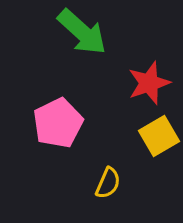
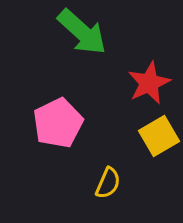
red star: rotated 6 degrees counterclockwise
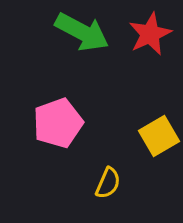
green arrow: rotated 14 degrees counterclockwise
red star: moved 1 px right, 49 px up
pink pentagon: rotated 6 degrees clockwise
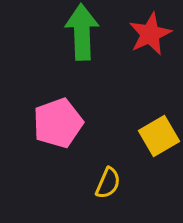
green arrow: rotated 120 degrees counterclockwise
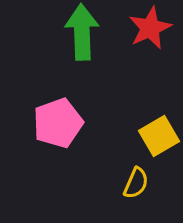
red star: moved 6 px up
yellow semicircle: moved 28 px right
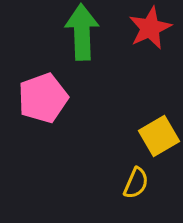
pink pentagon: moved 15 px left, 25 px up
